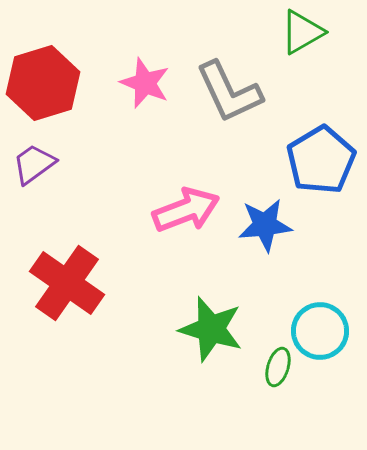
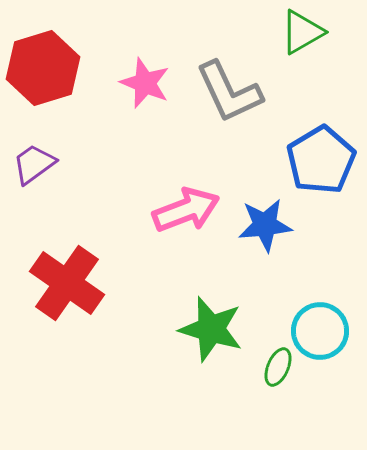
red hexagon: moved 15 px up
green ellipse: rotated 6 degrees clockwise
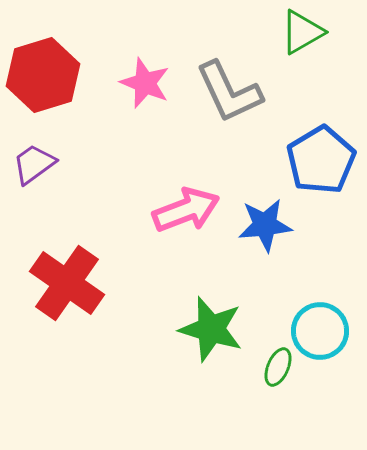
red hexagon: moved 7 px down
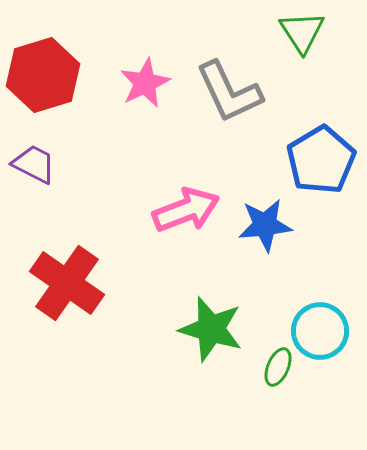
green triangle: rotated 33 degrees counterclockwise
pink star: rotated 24 degrees clockwise
purple trapezoid: rotated 63 degrees clockwise
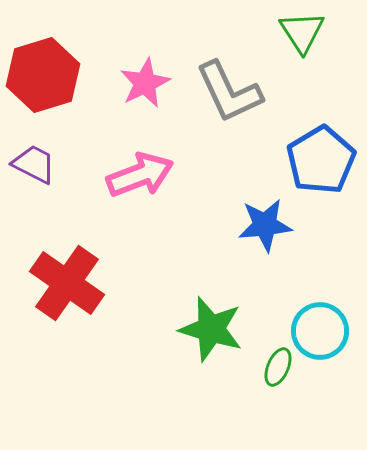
pink arrow: moved 46 px left, 35 px up
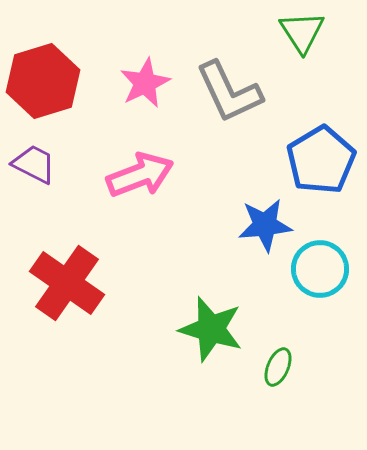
red hexagon: moved 6 px down
cyan circle: moved 62 px up
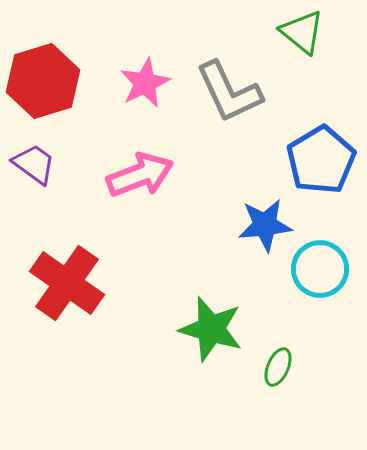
green triangle: rotated 18 degrees counterclockwise
purple trapezoid: rotated 9 degrees clockwise
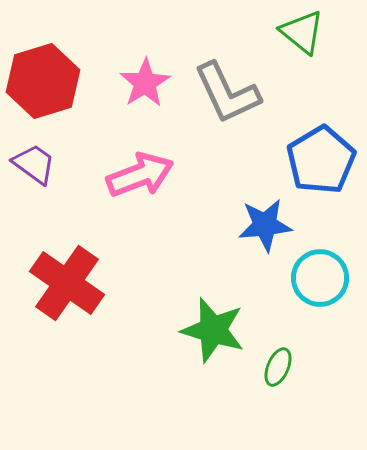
pink star: rotated 6 degrees counterclockwise
gray L-shape: moved 2 px left, 1 px down
cyan circle: moved 9 px down
green star: moved 2 px right, 1 px down
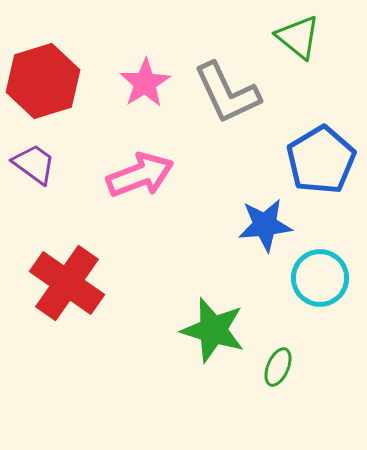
green triangle: moved 4 px left, 5 px down
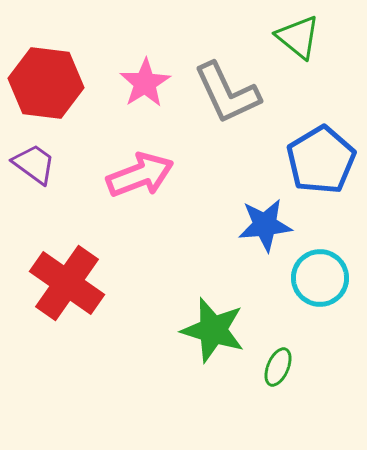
red hexagon: moved 3 px right, 2 px down; rotated 24 degrees clockwise
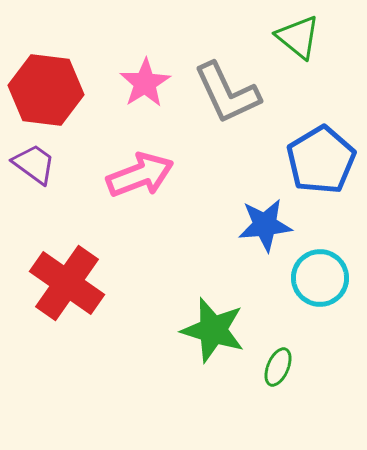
red hexagon: moved 7 px down
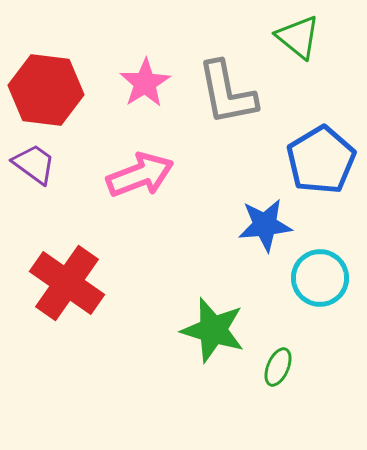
gray L-shape: rotated 14 degrees clockwise
